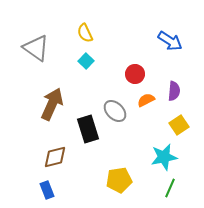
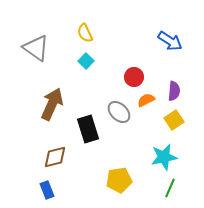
red circle: moved 1 px left, 3 px down
gray ellipse: moved 4 px right, 1 px down
yellow square: moved 5 px left, 5 px up
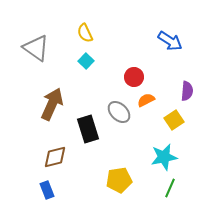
purple semicircle: moved 13 px right
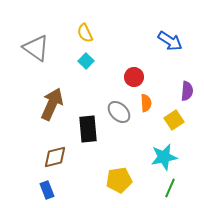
orange semicircle: moved 3 px down; rotated 114 degrees clockwise
black rectangle: rotated 12 degrees clockwise
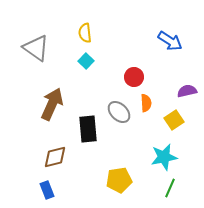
yellow semicircle: rotated 18 degrees clockwise
purple semicircle: rotated 108 degrees counterclockwise
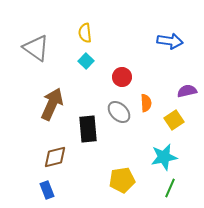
blue arrow: rotated 25 degrees counterclockwise
red circle: moved 12 px left
yellow pentagon: moved 3 px right
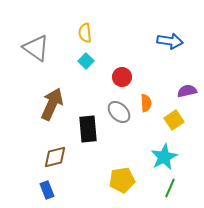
cyan star: rotated 16 degrees counterclockwise
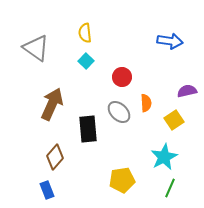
brown diamond: rotated 35 degrees counterclockwise
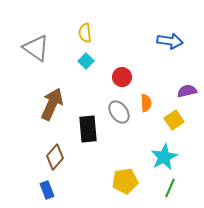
gray ellipse: rotated 10 degrees clockwise
yellow pentagon: moved 3 px right, 1 px down
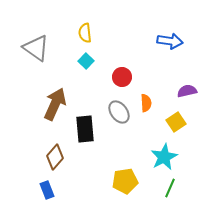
brown arrow: moved 3 px right
yellow square: moved 2 px right, 2 px down
black rectangle: moved 3 px left
